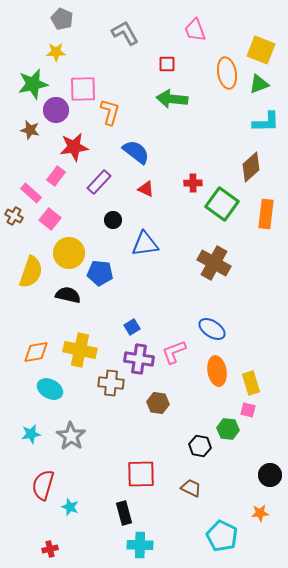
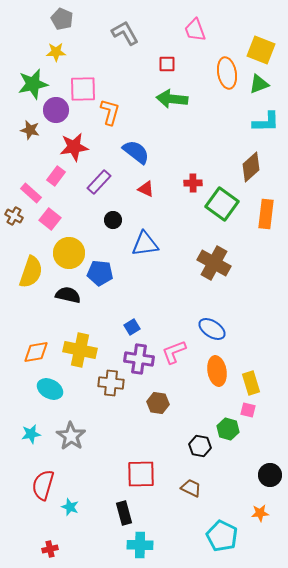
green hexagon at (228, 429): rotated 10 degrees clockwise
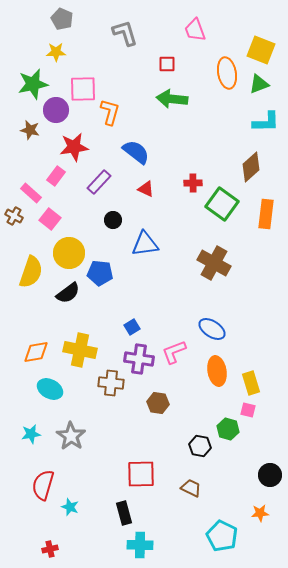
gray L-shape at (125, 33): rotated 12 degrees clockwise
black semicircle at (68, 295): moved 2 px up; rotated 130 degrees clockwise
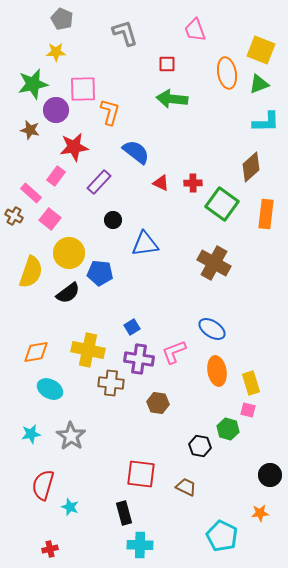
red triangle at (146, 189): moved 15 px right, 6 px up
yellow cross at (80, 350): moved 8 px right
red square at (141, 474): rotated 8 degrees clockwise
brown trapezoid at (191, 488): moved 5 px left, 1 px up
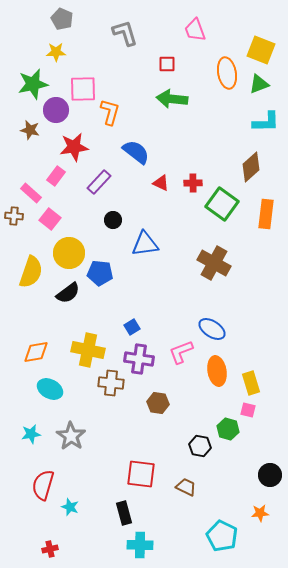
brown cross at (14, 216): rotated 24 degrees counterclockwise
pink L-shape at (174, 352): moved 7 px right
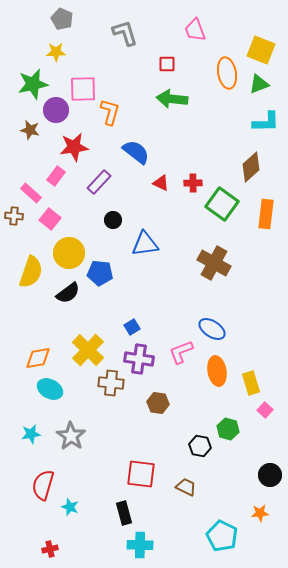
yellow cross at (88, 350): rotated 32 degrees clockwise
orange diamond at (36, 352): moved 2 px right, 6 px down
pink square at (248, 410): moved 17 px right; rotated 28 degrees clockwise
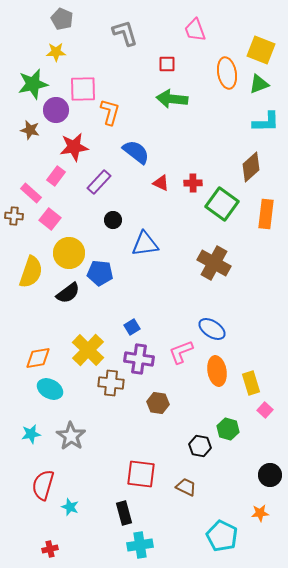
cyan cross at (140, 545): rotated 10 degrees counterclockwise
